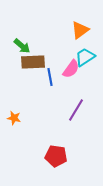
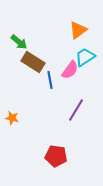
orange triangle: moved 2 px left
green arrow: moved 3 px left, 4 px up
brown rectangle: rotated 35 degrees clockwise
pink semicircle: moved 1 px left, 1 px down
blue line: moved 3 px down
orange star: moved 2 px left
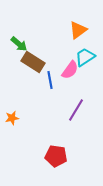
green arrow: moved 2 px down
orange star: rotated 24 degrees counterclockwise
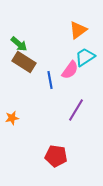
brown rectangle: moved 9 px left
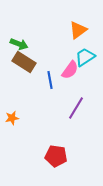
green arrow: rotated 18 degrees counterclockwise
purple line: moved 2 px up
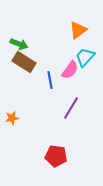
cyan trapezoid: rotated 15 degrees counterclockwise
purple line: moved 5 px left
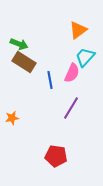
pink semicircle: moved 2 px right, 3 px down; rotated 12 degrees counterclockwise
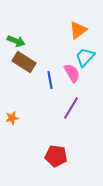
green arrow: moved 3 px left, 3 px up
pink semicircle: rotated 54 degrees counterclockwise
